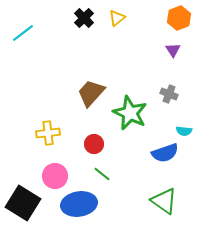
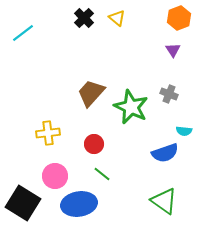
yellow triangle: rotated 42 degrees counterclockwise
green star: moved 1 px right, 6 px up
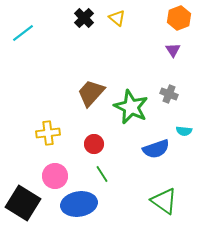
blue semicircle: moved 9 px left, 4 px up
green line: rotated 18 degrees clockwise
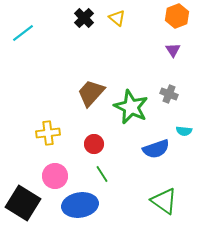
orange hexagon: moved 2 px left, 2 px up
blue ellipse: moved 1 px right, 1 px down
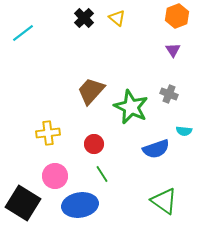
brown trapezoid: moved 2 px up
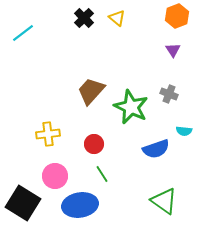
yellow cross: moved 1 px down
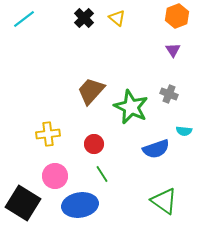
cyan line: moved 1 px right, 14 px up
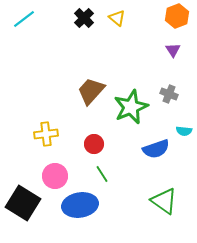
green star: rotated 24 degrees clockwise
yellow cross: moved 2 px left
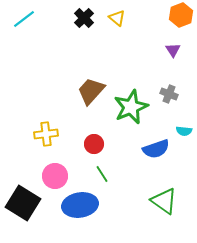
orange hexagon: moved 4 px right, 1 px up
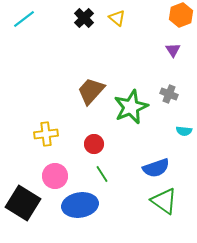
blue semicircle: moved 19 px down
